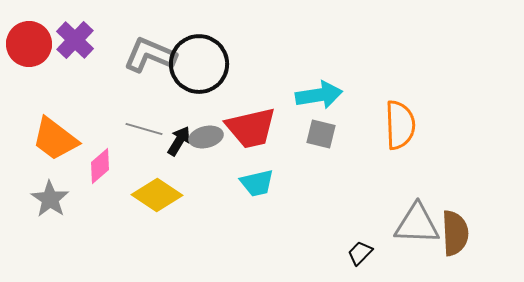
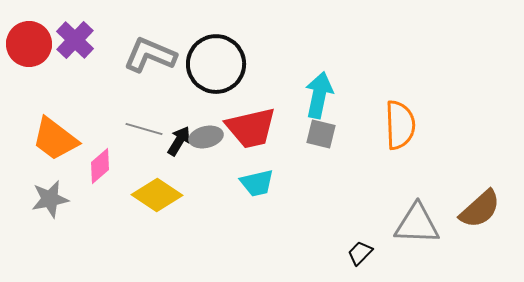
black circle: moved 17 px right
cyan arrow: rotated 69 degrees counterclockwise
gray star: rotated 27 degrees clockwise
brown semicircle: moved 25 px right, 24 px up; rotated 51 degrees clockwise
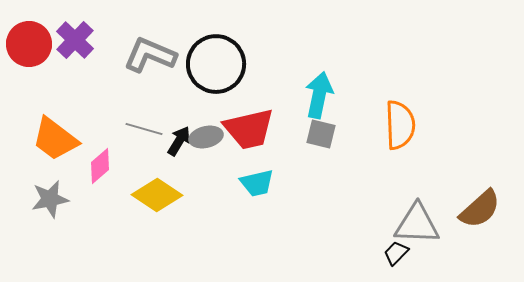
red trapezoid: moved 2 px left, 1 px down
black trapezoid: moved 36 px right
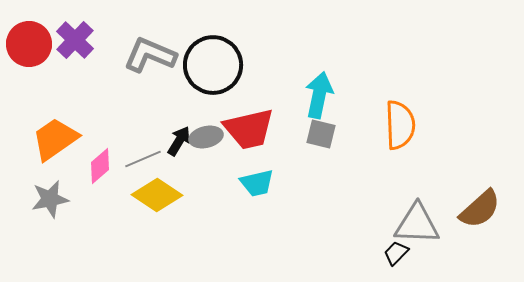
black circle: moved 3 px left, 1 px down
gray line: moved 1 px left, 30 px down; rotated 39 degrees counterclockwise
orange trapezoid: rotated 108 degrees clockwise
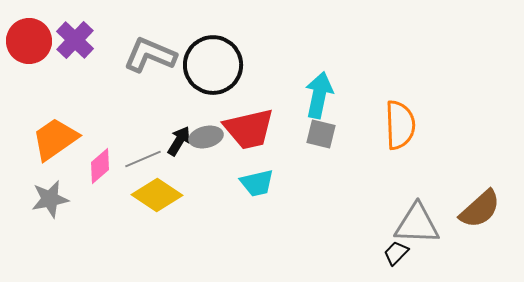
red circle: moved 3 px up
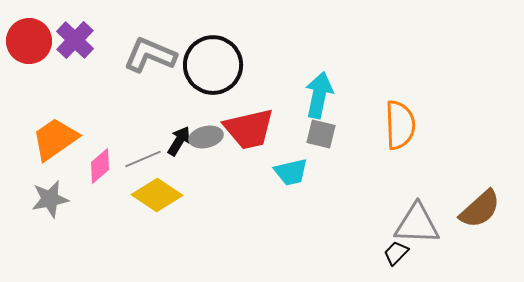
cyan trapezoid: moved 34 px right, 11 px up
